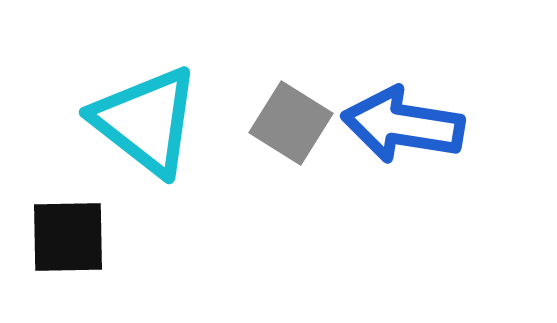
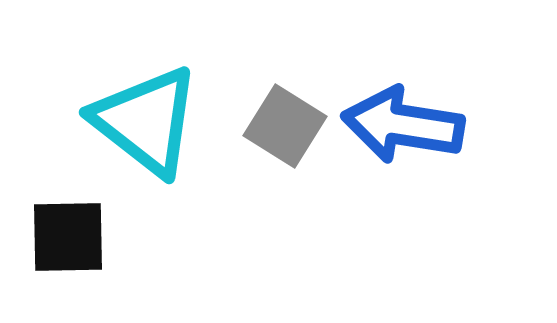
gray square: moved 6 px left, 3 px down
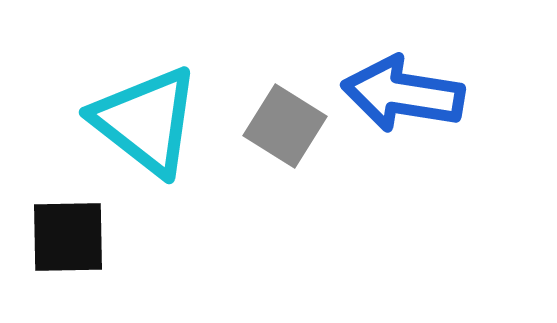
blue arrow: moved 31 px up
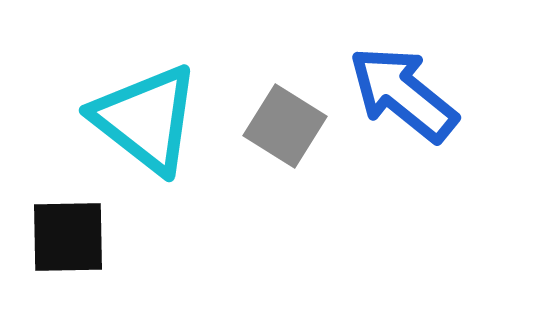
blue arrow: rotated 30 degrees clockwise
cyan triangle: moved 2 px up
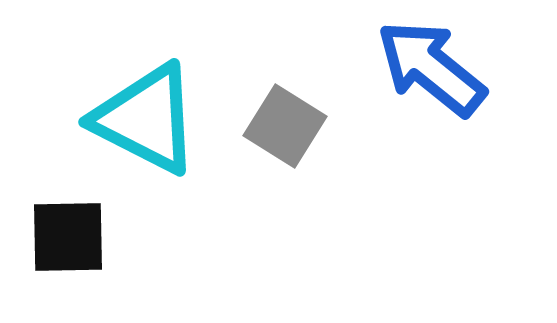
blue arrow: moved 28 px right, 26 px up
cyan triangle: rotated 11 degrees counterclockwise
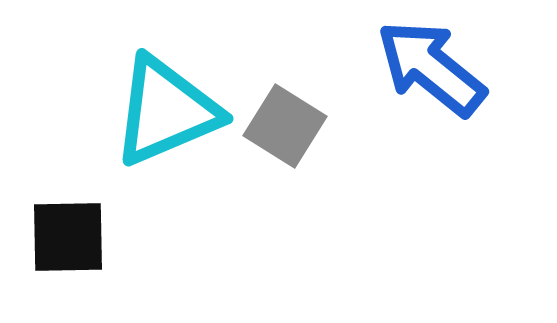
cyan triangle: moved 20 px right, 8 px up; rotated 50 degrees counterclockwise
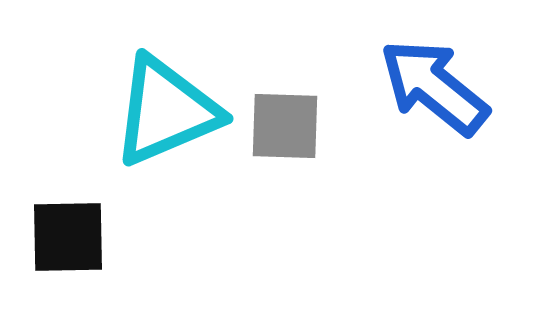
blue arrow: moved 3 px right, 19 px down
gray square: rotated 30 degrees counterclockwise
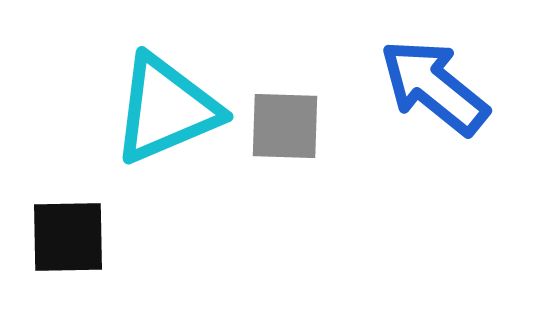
cyan triangle: moved 2 px up
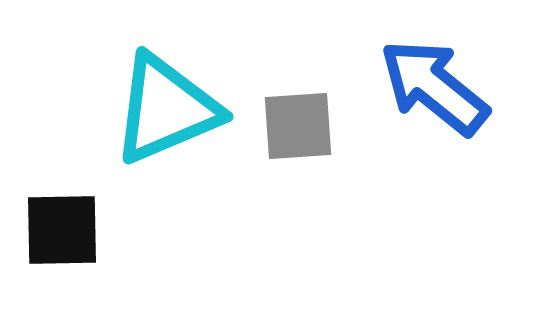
gray square: moved 13 px right; rotated 6 degrees counterclockwise
black square: moved 6 px left, 7 px up
